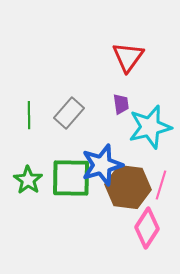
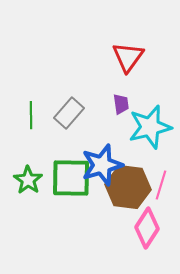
green line: moved 2 px right
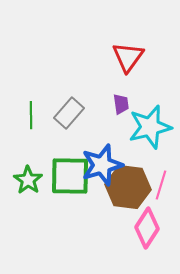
green square: moved 1 px left, 2 px up
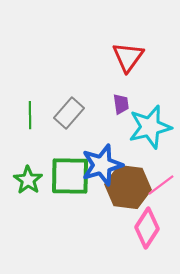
green line: moved 1 px left
pink line: rotated 36 degrees clockwise
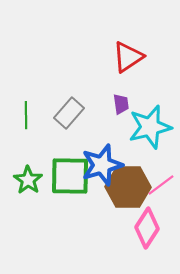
red triangle: rotated 20 degrees clockwise
green line: moved 4 px left
brown hexagon: rotated 6 degrees counterclockwise
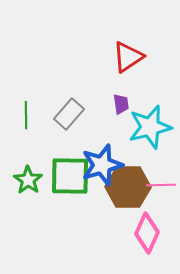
gray rectangle: moved 1 px down
pink line: rotated 36 degrees clockwise
pink diamond: moved 5 px down; rotated 9 degrees counterclockwise
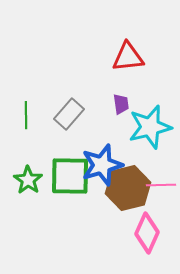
red triangle: rotated 28 degrees clockwise
brown hexagon: moved 1 px down; rotated 15 degrees counterclockwise
